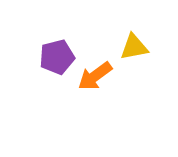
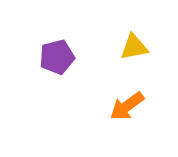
orange arrow: moved 32 px right, 30 px down
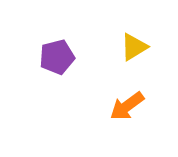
yellow triangle: rotated 20 degrees counterclockwise
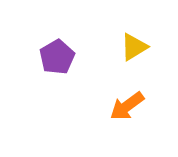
purple pentagon: rotated 16 degrees counterclockwise
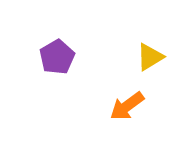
yellow triangle: moved 16 px right, 10 px down
